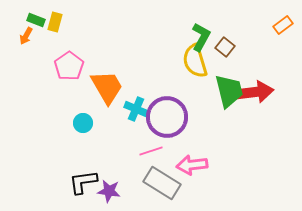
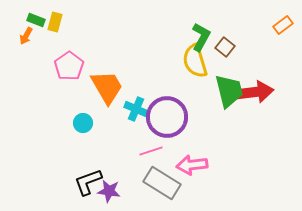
black L-shape: moved 5 px right; rotated 12 degrees counterclockwise
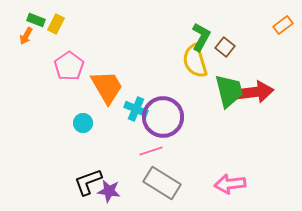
yellow rectangle: moved 1 px right, 2 px down; rotated 12 degrees clockwise
purple circle: moved 4 px left
pink arrow: moved 38 px right, 19 px down
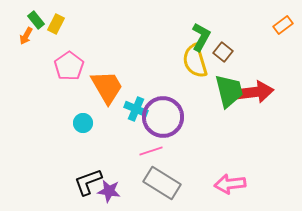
green rectangle: rotated 30 degrees clockwise
brown square: moved 2 px left, 5 px down
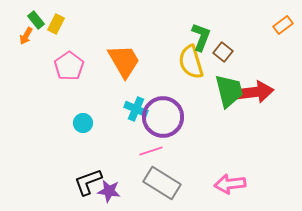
green L-shape: rotated 8 degrees counterclockwise
yellow semicircle: moved 4 px left, 1 px down
orange trapezoid: moved 17 px right, 26 px up
